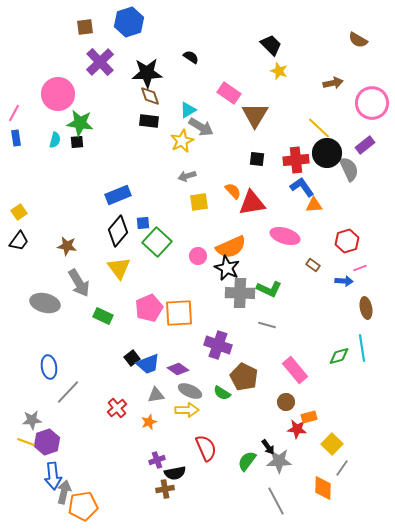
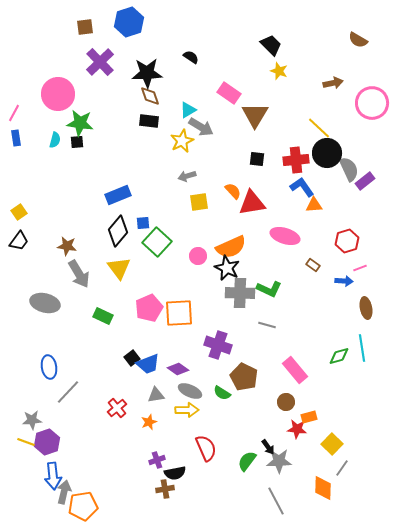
purple rectangle at (365, 145): moved 36 px down
gray arrow at (79, 283): moved 9 px up
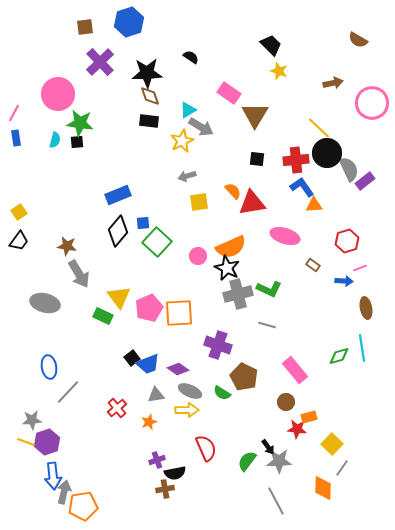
yellow triangle at (119, 268): moved 29 px down
gray cross at (240, 293): moved 2 px left, 1 px down; rotated 16 degrees counterclockwise
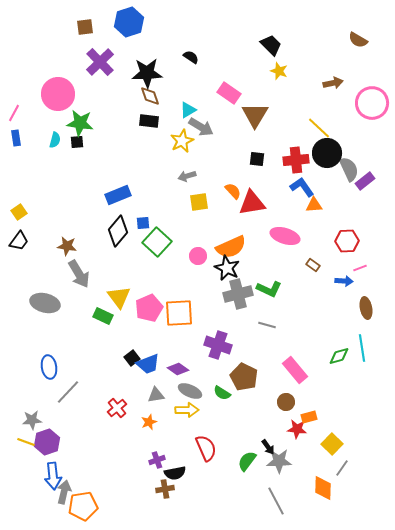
red hexagon at (347, 241): rotated 15 degrees clockwise
